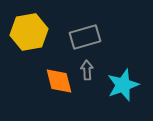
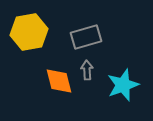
gray rectangle: moved 1 px right
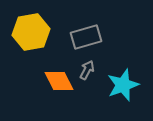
yellow hexagon: moved 2 px right
gray arrow: rotated 30 degrees clockwise
orange diamond: rotated 12 degrees counterclockwise
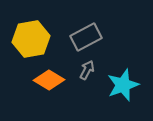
yellow hexagon: moved 7 px down
gray rectangle: rotated 12 degrees counterclockwise
orange diamond: moved 10 px left, 1 px up; rotated 32 degrees counterclockwise
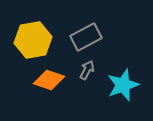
yellow hexagon: moved 2 px right, 1 px down
orange diamond: rotated 12 degrees counterclockwise
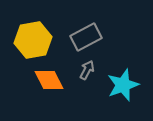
orange diamond: rotated 44 degrees clockwise
